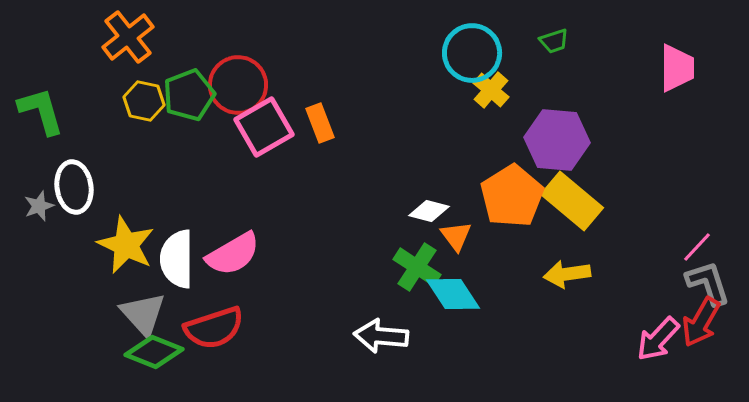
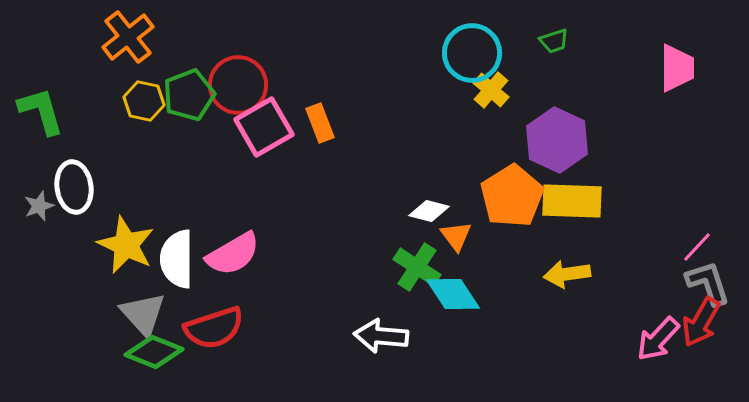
purple hexagon: rotated 20 degrees clockwise
yellow rectangle: rotated 38 degrees counterclockwise
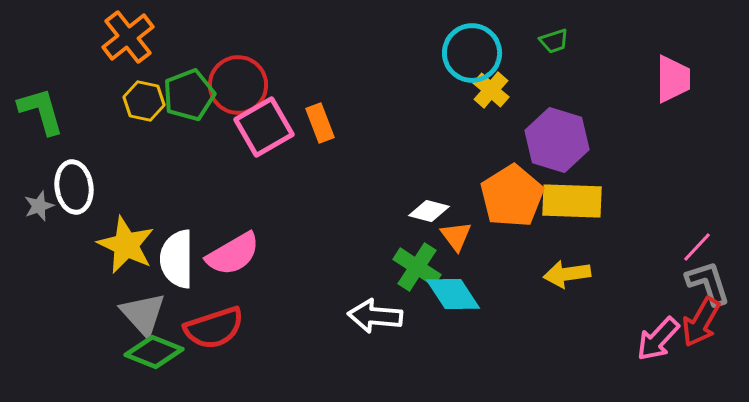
pink trapezoid: moved 4 px left, 11 px down
purple hexagon: rotated 8 degrees counterclockwise
white arrow: moved 6 px left, 20 px up
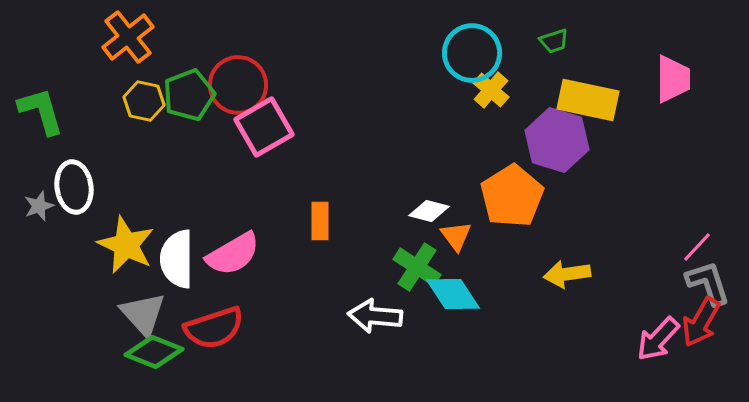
orange rectangle: moved 98 px down; rotated 21 degrees clockwise
yellow rectangle: moved 16 px right, 101 px up; rotated 10 degrees clockwise
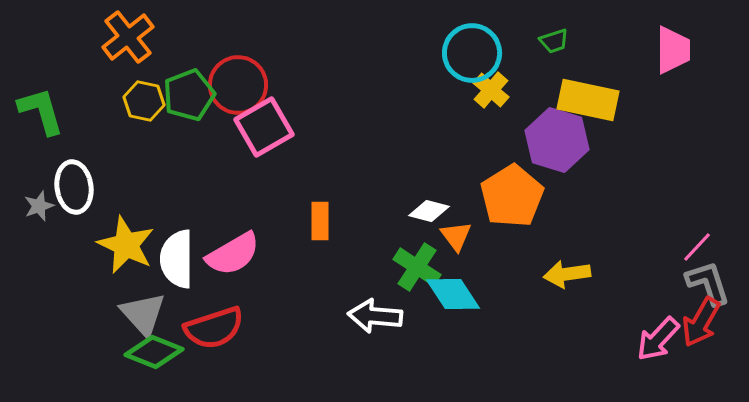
pink trapezoid: moved 29 px up
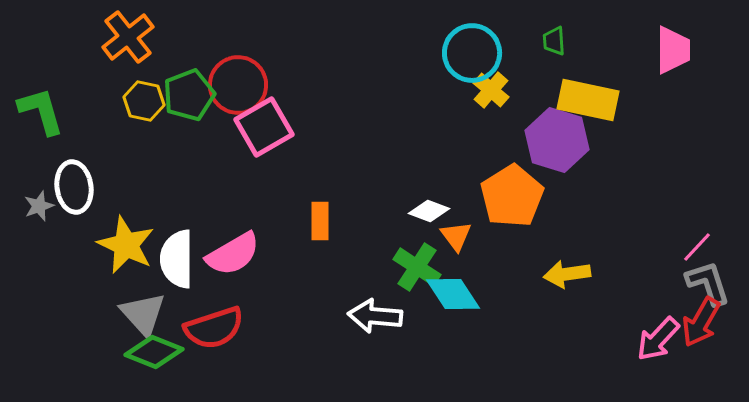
green trapezoid: rotated 104 degrees clockwise
white diamond: rotated 6 degrees clockwise
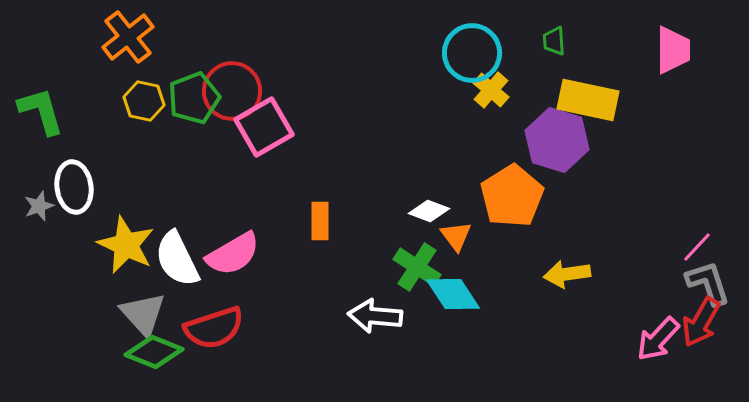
red circle: moved 6 px left, 6 px down
green pentagon: moved 5 px right, 3 px down
white semicircle: rotated 26 degrees counterclockwise
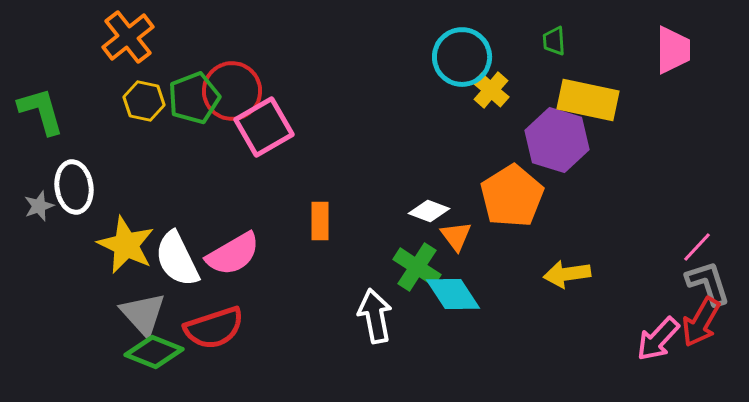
cyan circle: moved 10 px left, 4 px down
white arrow: rotated 74 degrees clockwise
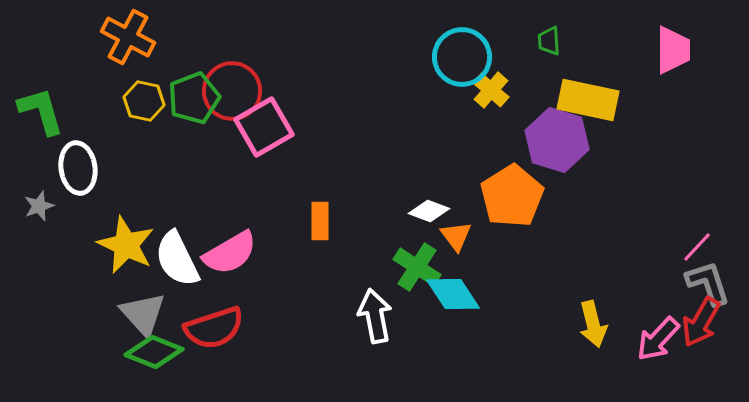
orange cross: rotated 24 degrees counterclockwise
green trapezoid: moved 5 px left
white ellipse: moved 4 px right, 19 px up
pink semicircle: moved 3 px left, 1 px up
yellow arrow: moved 26 px right, 50 px down; rotated 96 degrees counterclockwise
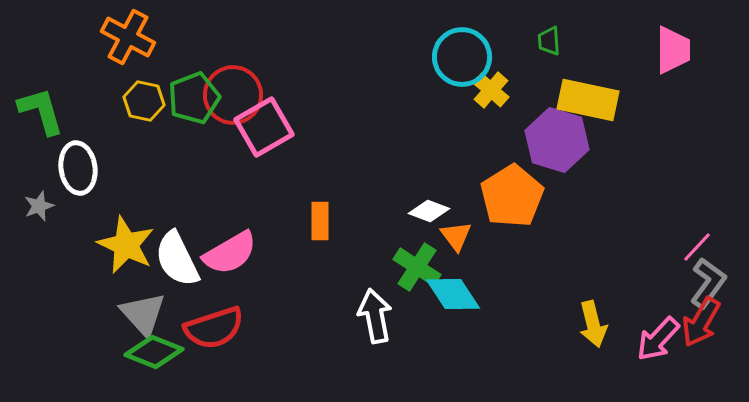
red circle: moved 1 px right, 4 px down
gray L-shape: rotated 54 degrees clockwise
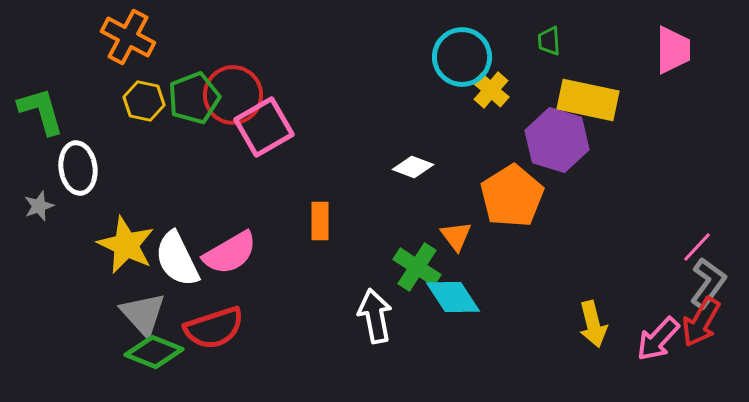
white diamond: moved 16 px left, 44 px up
cyan diamond: moved 3 px down
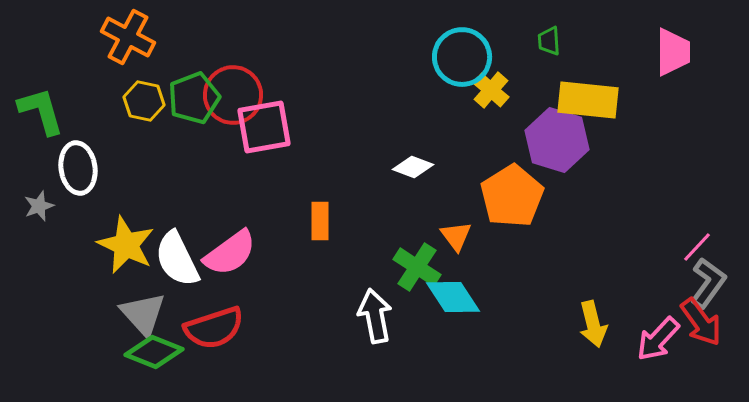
pink trapezoid: moved 2 px down
yellow rectangle: rotated 6 degrees counterclockwise
pink square: rotated 20 degrees clockwise
pink semicircle: rotated 6 degrees counterclockwise
red arrow: rotated 66 degrees counterclockwise
